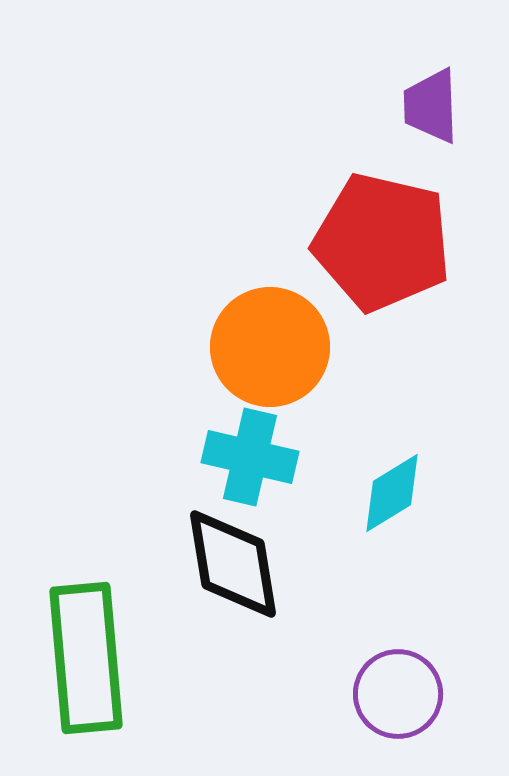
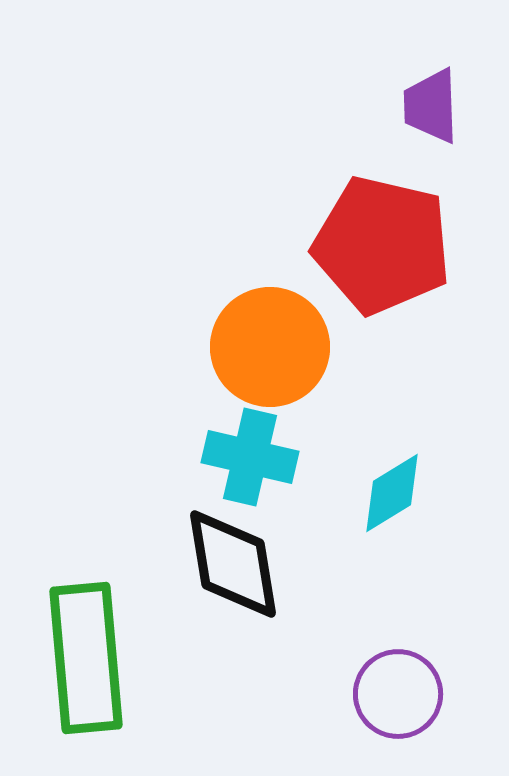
red pentagon: moved 3 px down
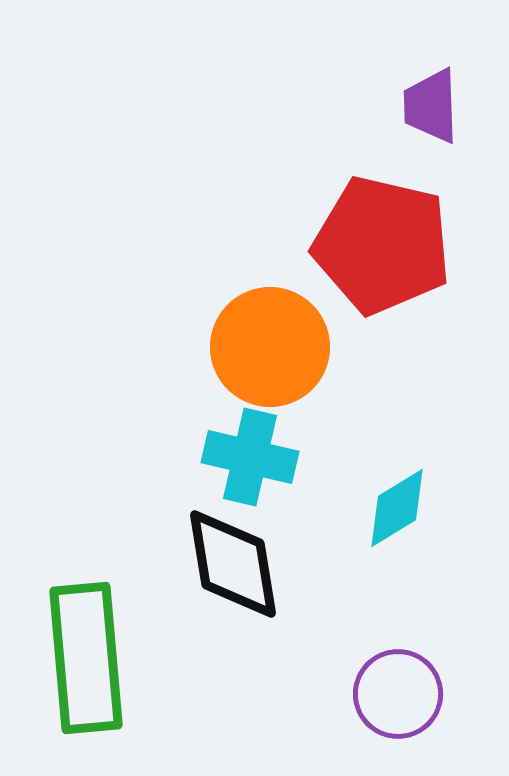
cyan diamond: moved 5 px right, 15 px down
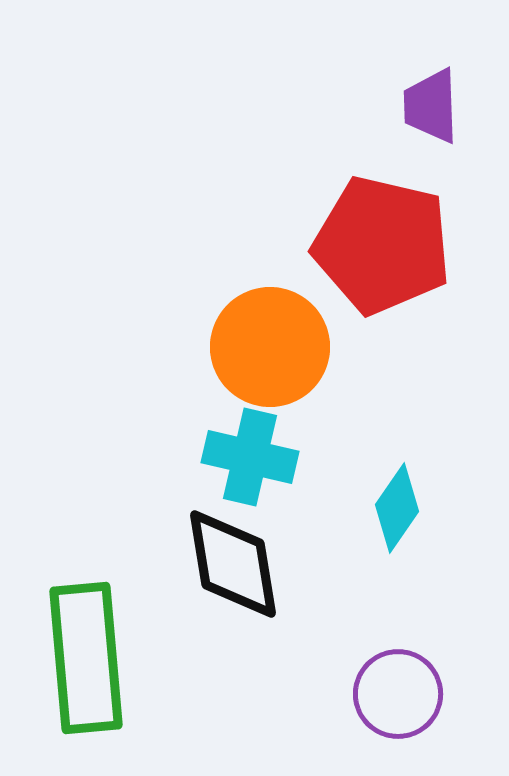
cyan diamond: rotated 24 degrees counterclockwise
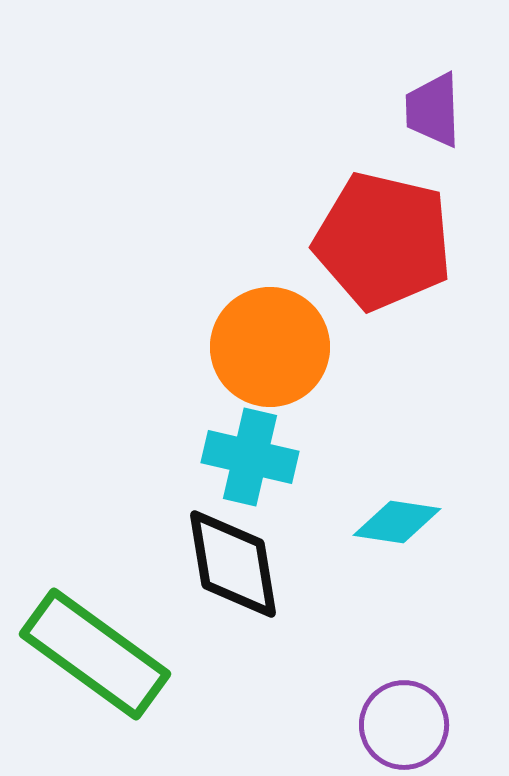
purple trapezoid: moved 2 px right, 4 px down
red pentagon: moved 1 px right, 4 px up
cyan diamond: moved 14 px down; rotated 64 degrees clockwise
green rectangle: moved 9 px right, 4 px up; rotated 49 degrees counterclockwise
purple circle: moved 6 px right, 31 px down
